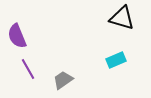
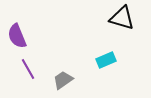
cyan rectangle: moved 10 px left
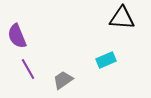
black triangle: rotated 12 degrees counterclockwise
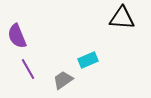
cyan rectangle: moved 18 px left
